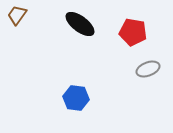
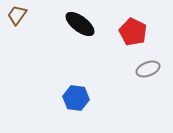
red pentagon: rotated 16 degrees clockwise
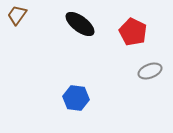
gray ellipse: moved 2 px right, 2 px down
